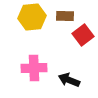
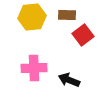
brown rectangle: moved 2 px right, 1 px up
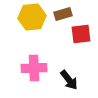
brown rectangle: moved 4 px left, 1 px up; rotated 18 degrees counterclockwise
red square: moved 2 px left, 1 px up; rotated 30 degrees clockwise
black arrow: rotated 150 degrees counterclockwise
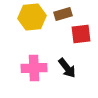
black arrow: moved 2 px left, 12 px up
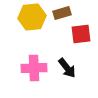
brown rectangle: moved 1 px left, 1 px up
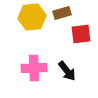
black arrow: moved 3 px down
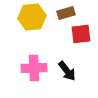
brown rectangle: moved 4 px right
